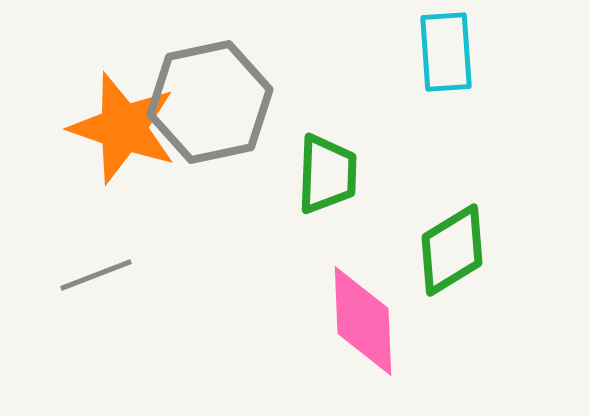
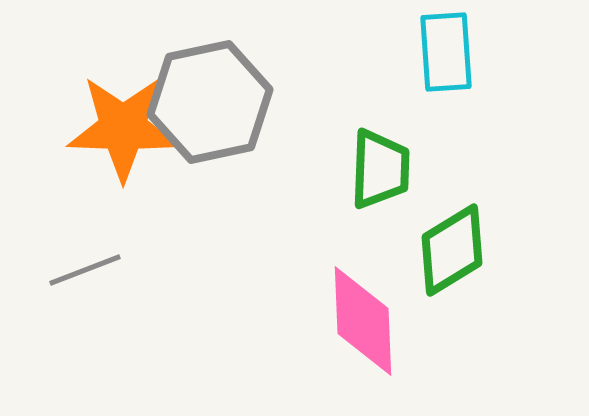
orange star: rotated 17 degrees counterclockwise
green trapezoid: moved 53 px right, 5 px up
gray line: moved 11 px left, 5 px up
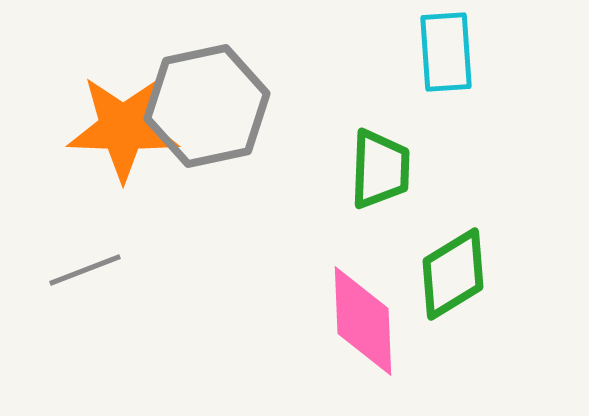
gray hexagon: moved 3 px left, 4 px down
green diamond: moved 1 px right, 24 px down
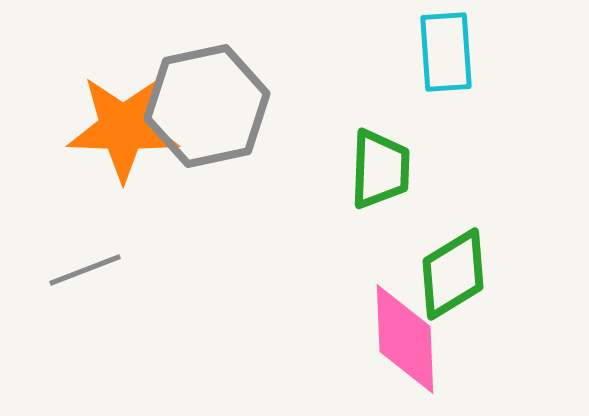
pink diamond: moved 42 px right, 18 px down
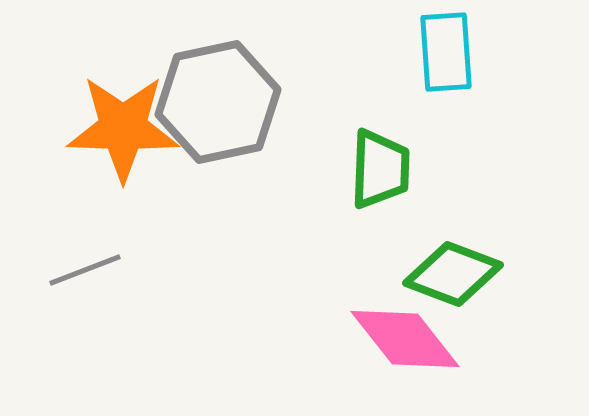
gray hexagon: moved 11 px right, 4 px up
green diamond: rotated 52 degrees clockwise
pink diamond: rotated 36 degrees counterclockwise
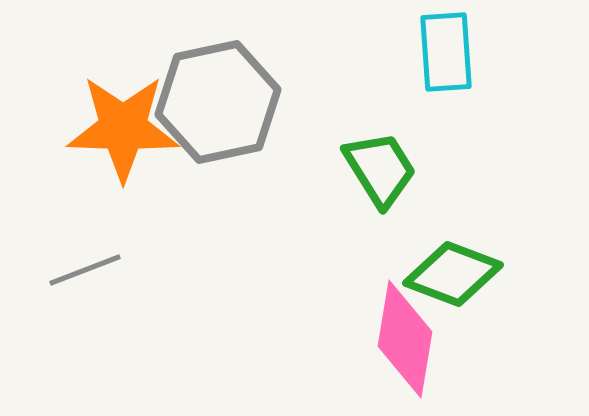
green trapezoid: rotated 34 degrees counterclockwise
pink diamond: rotated 48 degrees clockwise
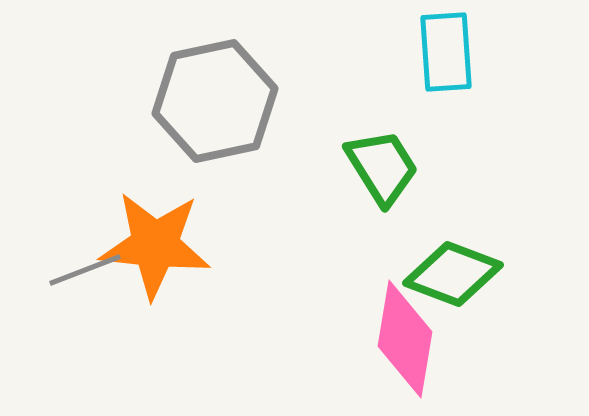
gray hexagon: moved 3 px left, 1 px up
orange star: moved 32 px right, 117 px down; rotated 4 degrees clockwise
green trapezoid: moved 2 px right, 2 px up
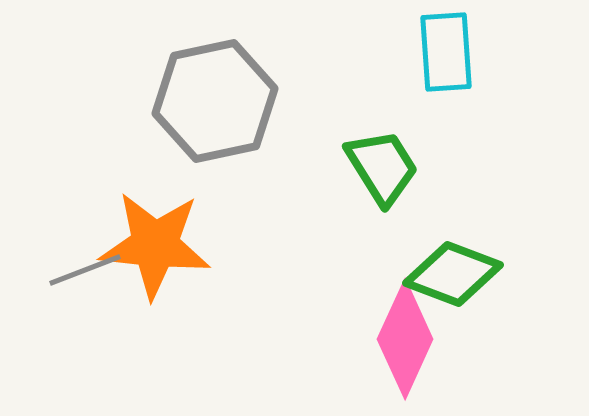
pink diamond: rotated 15 degrees clockwise
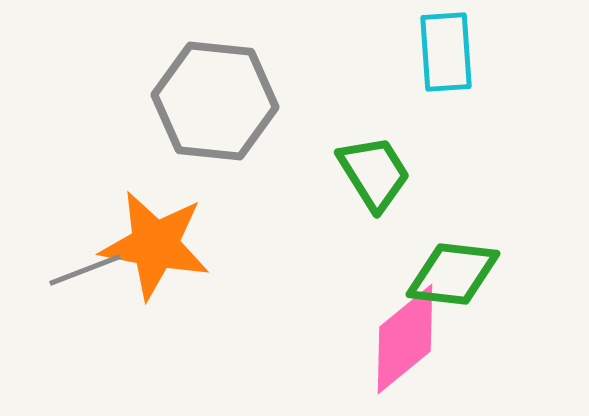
gray hexagon: rotated 18 degrees clockwise
green trapezoid: moved 8 px left, 6 px down
orange star: rotated 5 degrees clockwise
green diamond: rotated 14 degrees counterclockwise
pink diamond: rotated 26 degrees clockwise
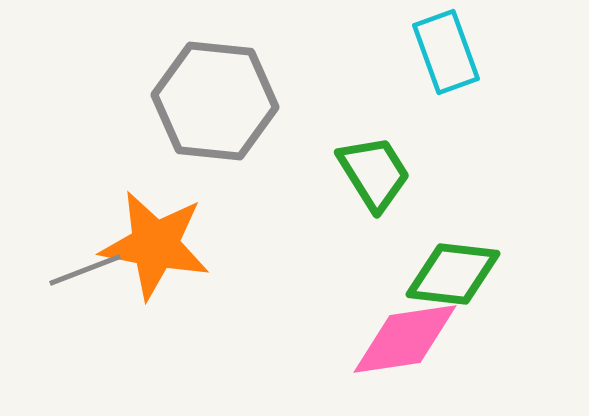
cyan rectangle: rotated 16 degrees counterclockwise
pink diamond: rotated 31 degrees clockwise
